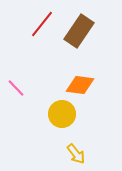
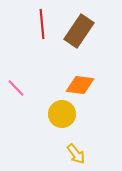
red line: rotated 44 degrees counterclockwise
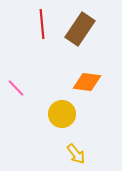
brown rectangle: moved 1 px right, 2 px up
orange diamond: moved 7 px right, 3 px up
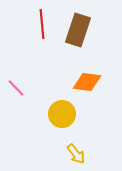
brown rectangle: moved 2 px left, 1 px down; rotated 16 degrees counterclockwise
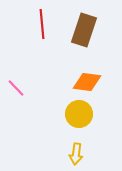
brown rectangle: moved 6 px right
yellow circle: moved 17 px right
yellow arrow: rotated 45 degrees clockwise
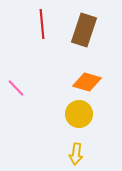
orange diamond: rotated 8 degrees clockwise
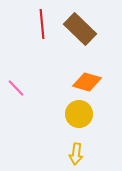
brown rectangle: moved 4 px left, 1 px up; rotated 64 degrees counterclockwise
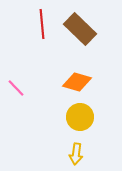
orange diamond: moved 10 px left
yellow circle: moved 1 px right, 3 px down
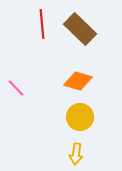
orange diamond: moved 1 px right, 1 px up
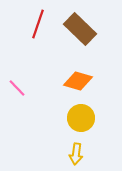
red line: moved 4 px left; rotated 24 degrees clockwise
pink line: moved 1 px right
yellow circle: moved 1 px right, 1 px down
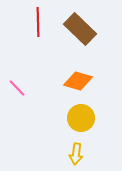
red line: moved 2 px up; rotated 20 degrees counterclockwise
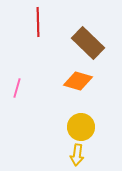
brown rectangle: moved 8 px right, 14 px down
pink line: rotated 60 degrees clockwise
yellow circle: moved 9 px down
yellow arrow: moved 1 px right, 1 px down
